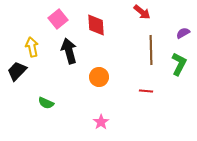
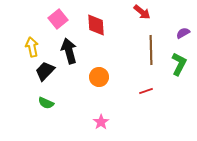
black trapezoid: moved 28 px right
red line: rotated 24 degrees counterclockwise
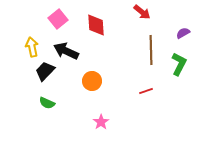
black arrow: moved 3 px left; rotated 50 degrees counterclockwise
orange circle: moved 7 px left, 4 px down
green semicircle: moved 1 px right
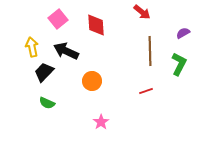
brown line: moved 1 px left, 1 px down
black trapezoid: moved 1 px left, 1 px down
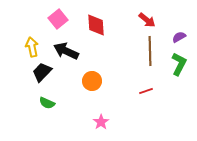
red arrow: moved 5 px right, 8 px down
purple semicircle: moved 4 px left, 4 px down
black trapezoid: moved 2 px left
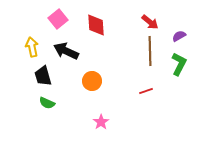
red arrow: moved 3 px right, 2 px down
purple semicircle: moved 1 px up
black trapezoid: moved 1 px right, 4 px down; rotated 60 degrees counterclockwise
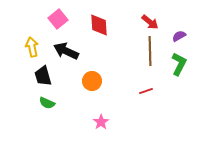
red diamond: moved 3 px right
